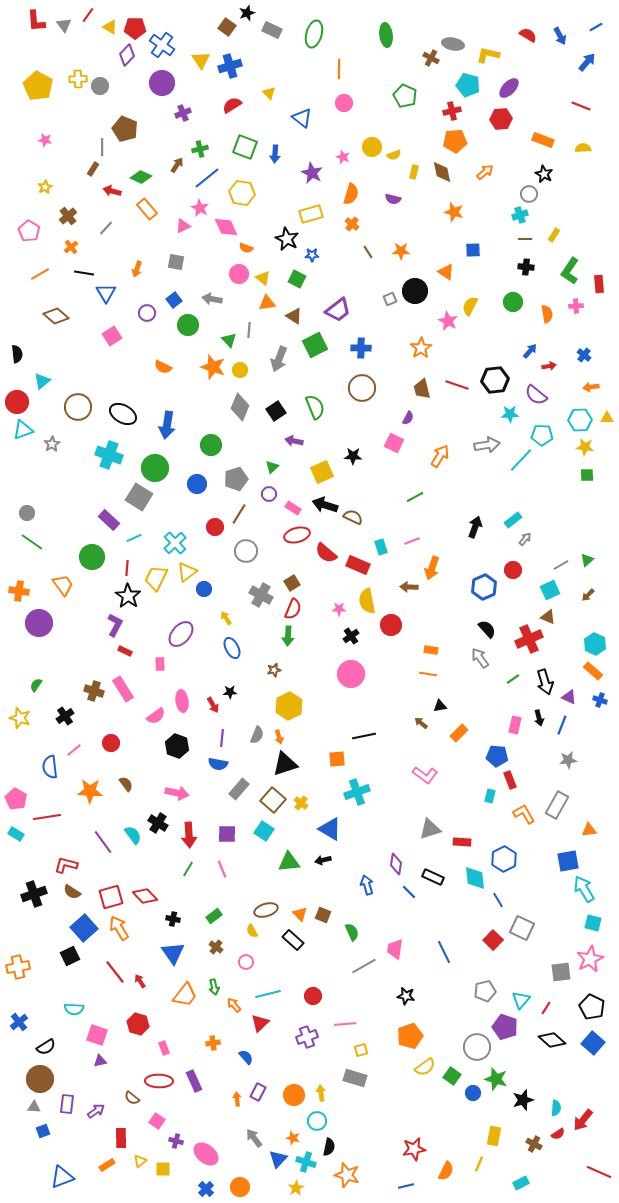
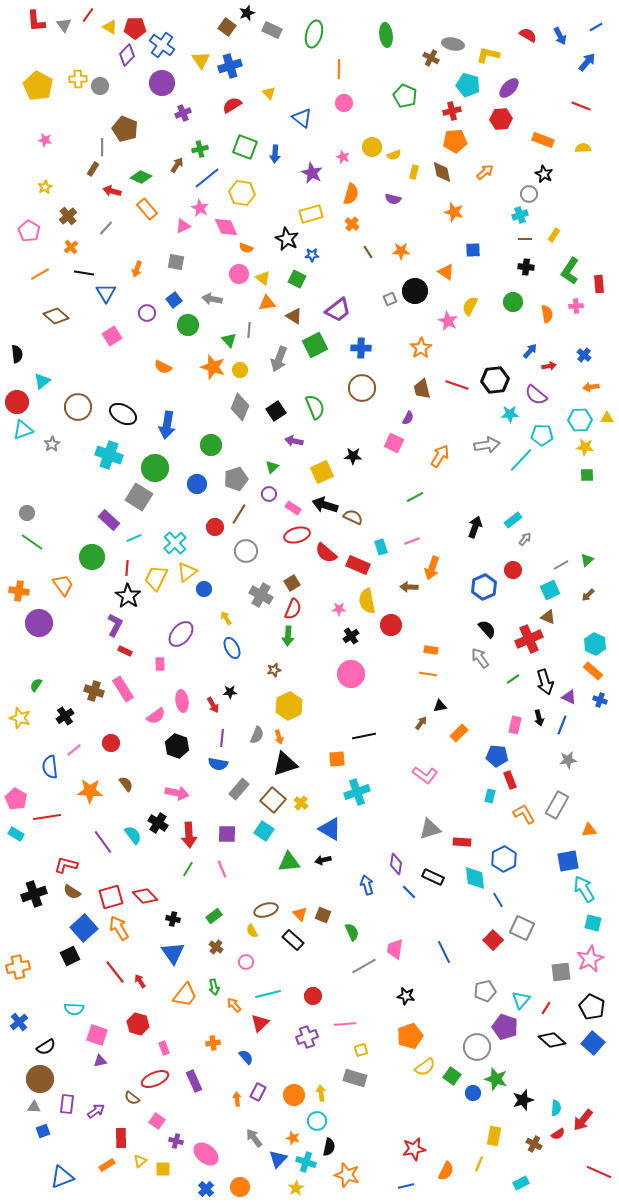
brown arrow at (421, 723): rotated 88 degrees clockwise
red ellipse at (159, 1081): moved 4 px left, 2 px up; rotated 24 degrees counterclockwise
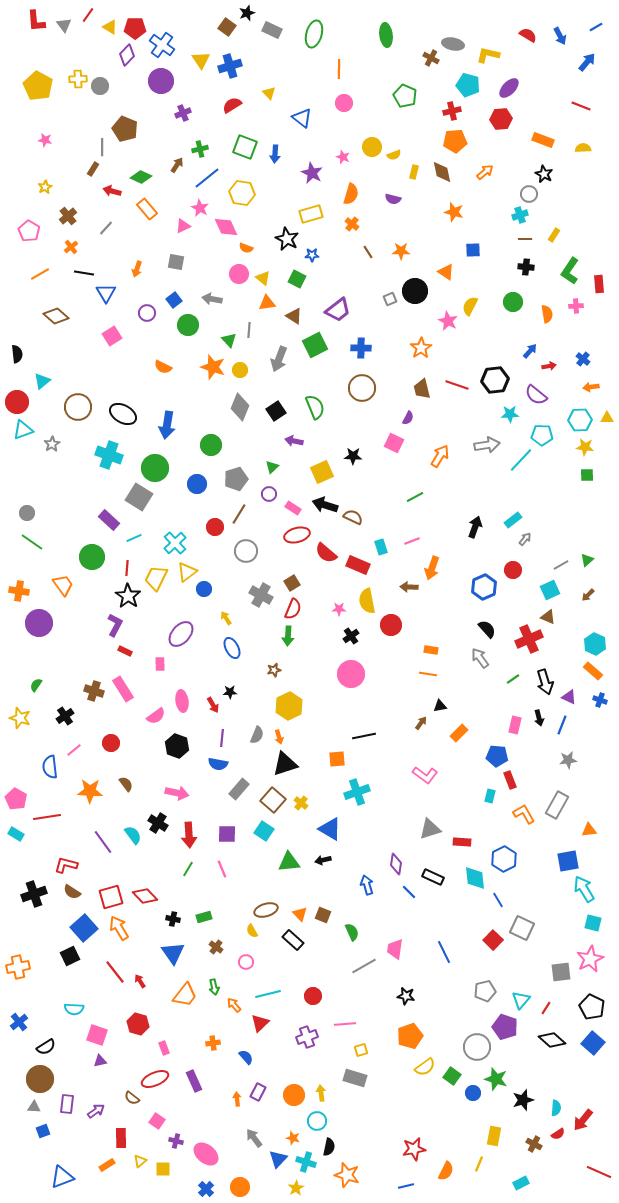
purple circle at (162, 83): moved 1 px left, 2 px up
blue cross at (584, 355): moved 1 px left, 4 px down
green rectangle at (214, 916): moved 10 px left, 1 px down; rotated 21 degrees clockwise
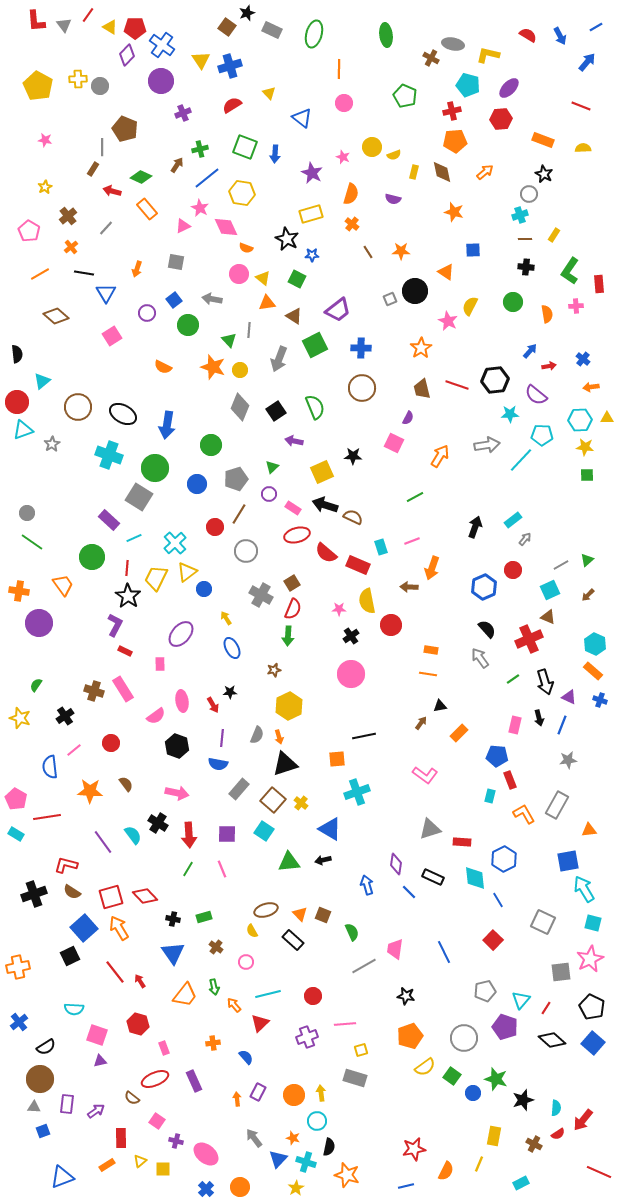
gray square at (522, 928): moved 21 px right, 6 px up
gray circle at (477, 1047): moved 13 px left, 9 px up
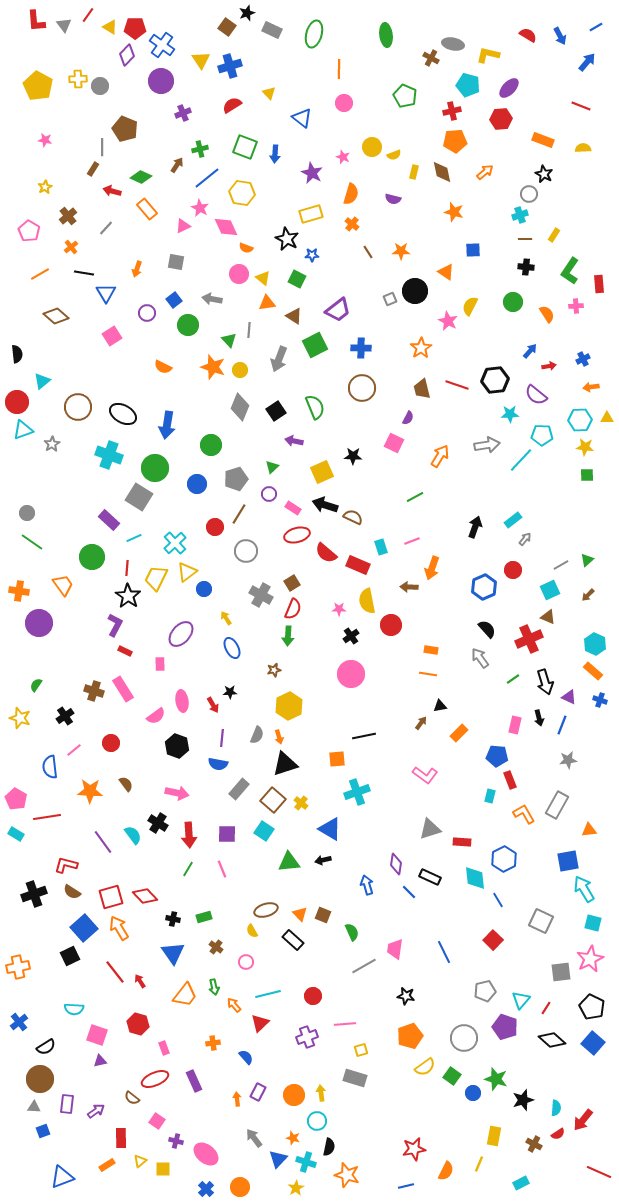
orange semicircle at (547, 314): rotated 24 degrees counterclockwise
blue cross at (583, 359): rotated 24 degrees clockwise
black rectangle at (433, 877): moved 3 px left
gray square at (543, 922): moved 2 px left, 1 px up
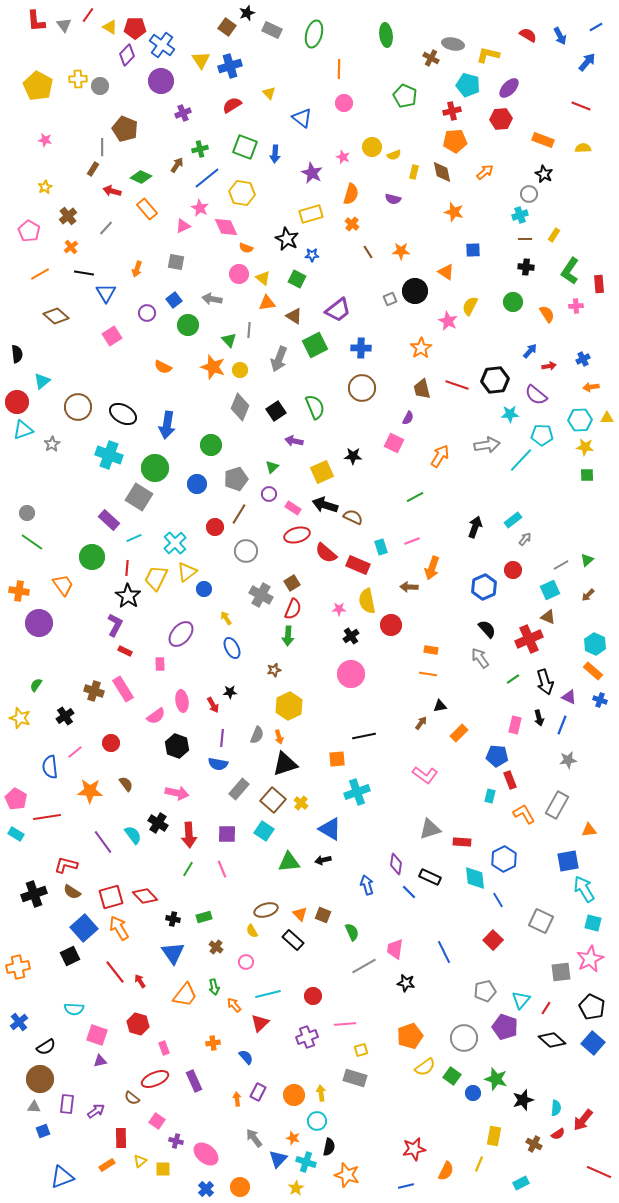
pink line at (74, 750): moved 1 px right, 2 px down
black star at (406, 996): moved 13 px up
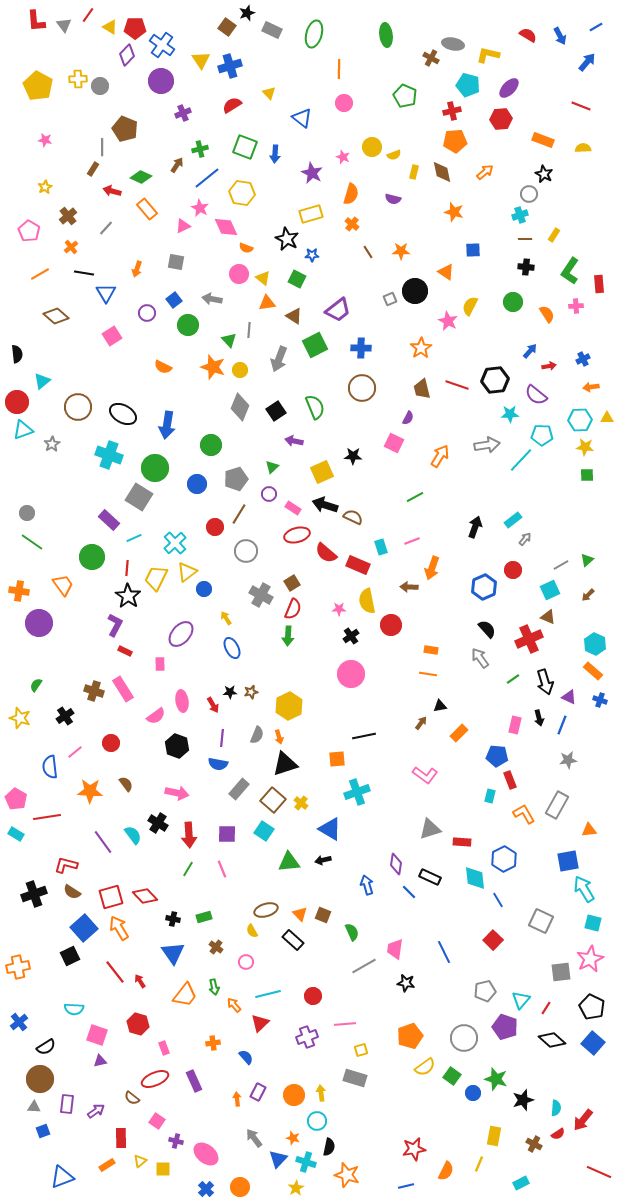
brown star at (274, 670): moved 23 px left, 22 px down
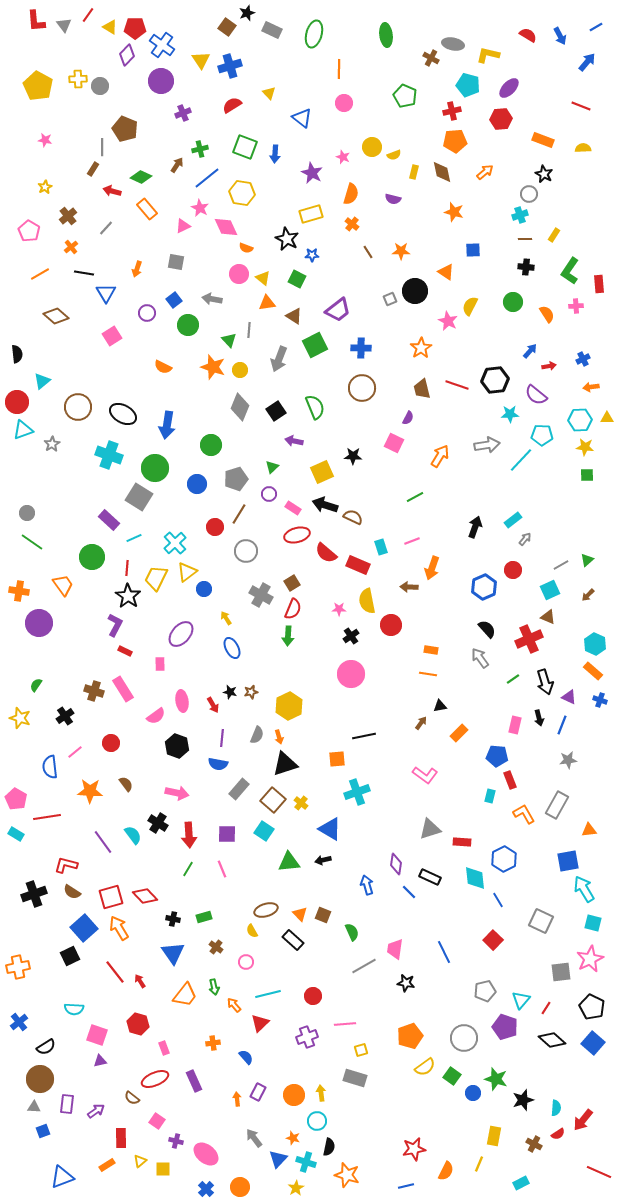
black star at (230, 692): rotated 16 degrees clockwise
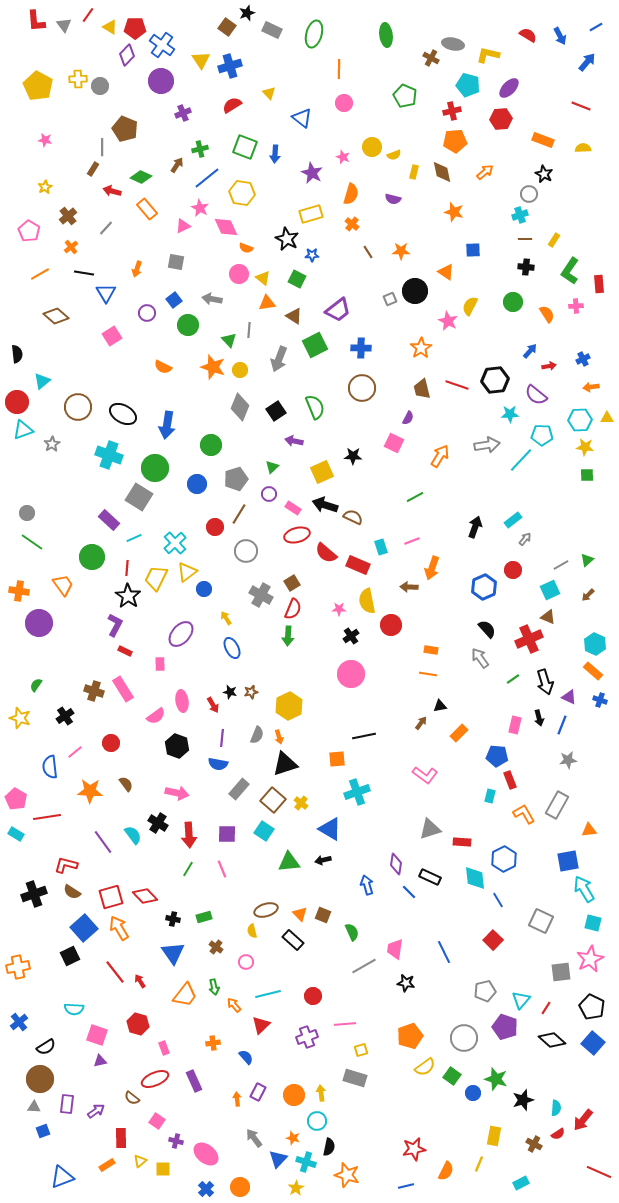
yellow rectangle at (554, 235): moved 5 px down
yellow semicircle at (252, 931): rotated 16 degrees clockwise
red triangle at (260, 1023): moved 1 px right, 2 px down
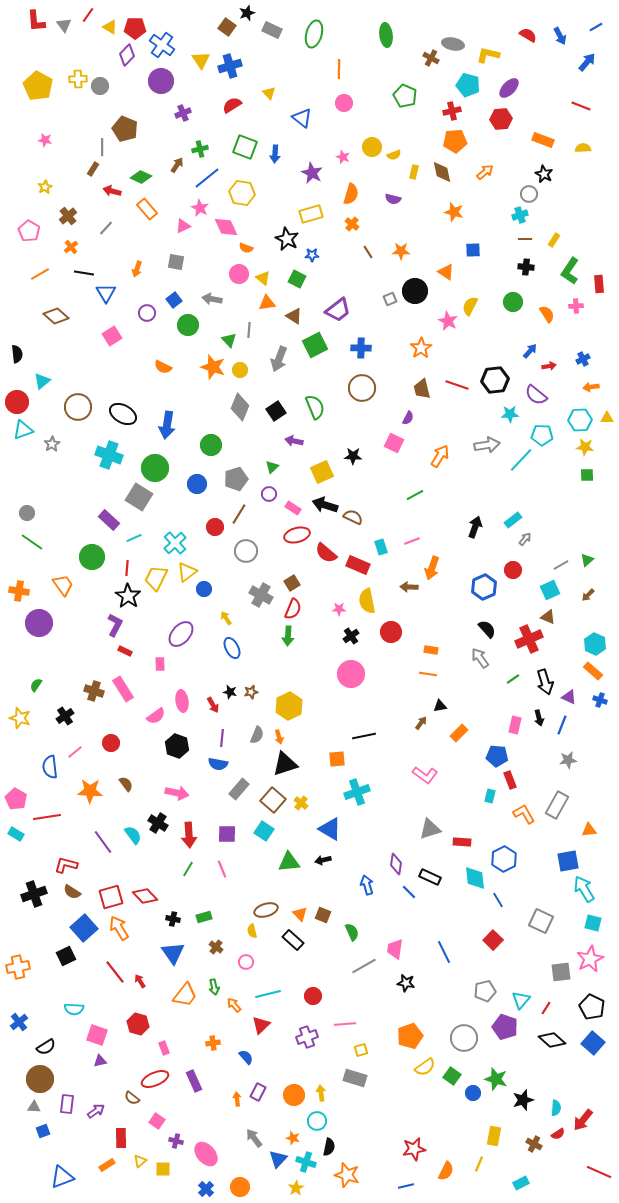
green line at (415, 497): moved 2 px up
red circle at (391, 625): moved 7 px down
black square at (70, 956): moved 4 px left
pink ellipse at (206, 1154): rotated 10 degrees clockwise
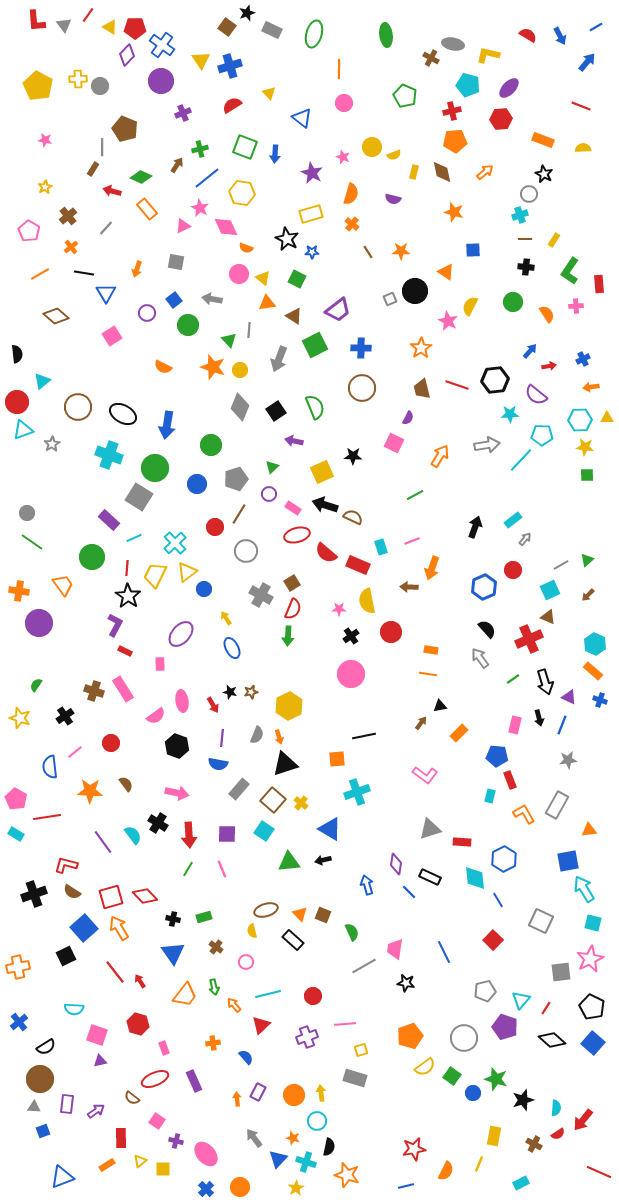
blue star at (312, 255): moved 3 px up
yellow trapezoid at (156, 578): moved 1 px left, 3 px up
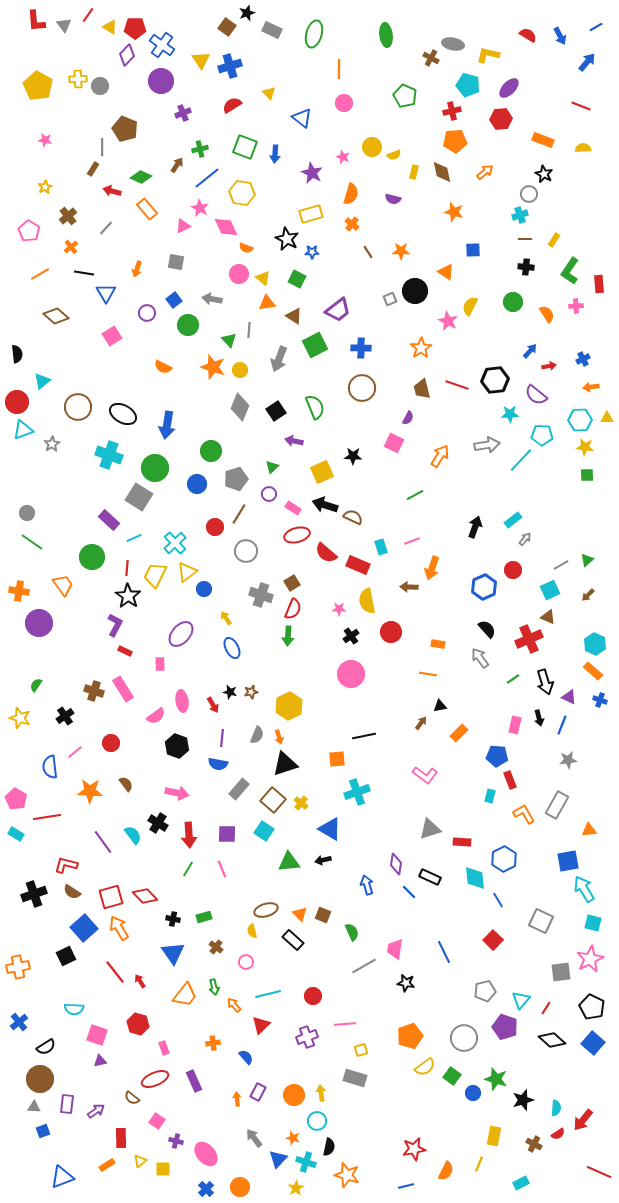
green circle at (211, 445): moved 6 px down
gray cross at (261, 595): rotated 10 degrees counterclockwise
orange rectangle at (431, 650): moved 7 px right, 6 px up
